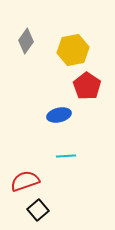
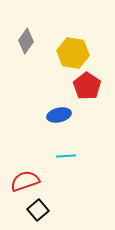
yellow hexagon: moved 3 px down; rotated 20 degrees clockwise
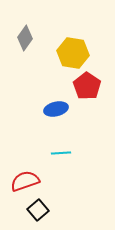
gray diamond: moved 1 px left, 3 px up
blue ellipse: moved 3 px left, 6 px up
cyan line: moved 5 px left, 3 px up
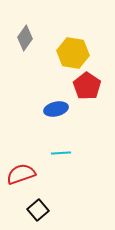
red semicircle: moved 4 px left, 7 px up
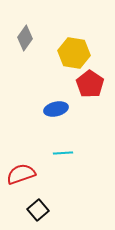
yellow hexagon: moved 1 px right
red pentagon: moved 3 px right, 2 px up
cyan line: moved 2 px right
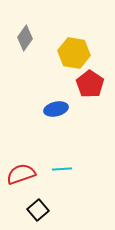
cyan line: moved 1 px left, 16 px down
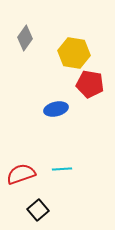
red pentagon: rotated 24 degrees counterclockwise
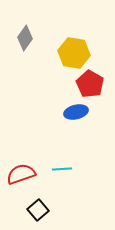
red pentagon: rotated 20 degrees clockwise
blue ellipse: moved 20 px right, 3 px down
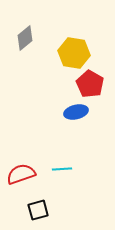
gray diamond: rotated 15 degrees clockwise
black square: rotated 25 degrees clockwise
